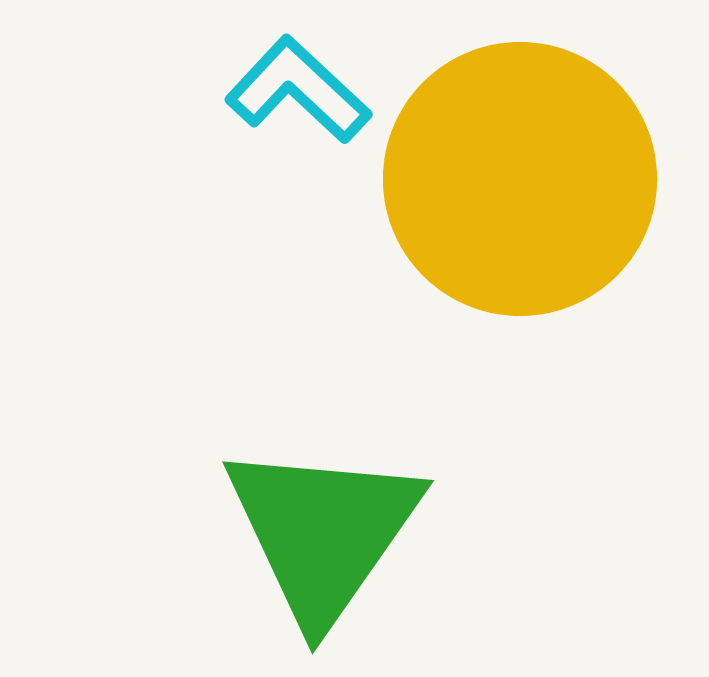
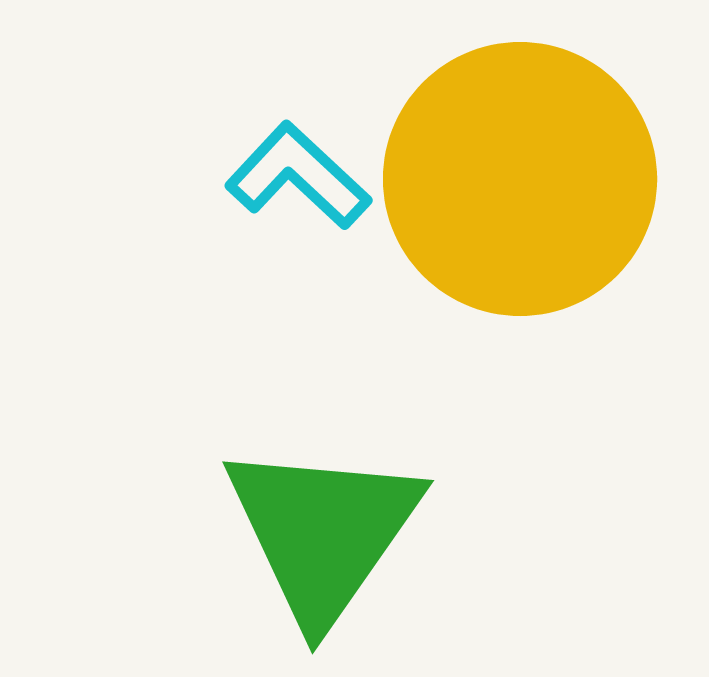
cyan L-shape: moved 86 px down
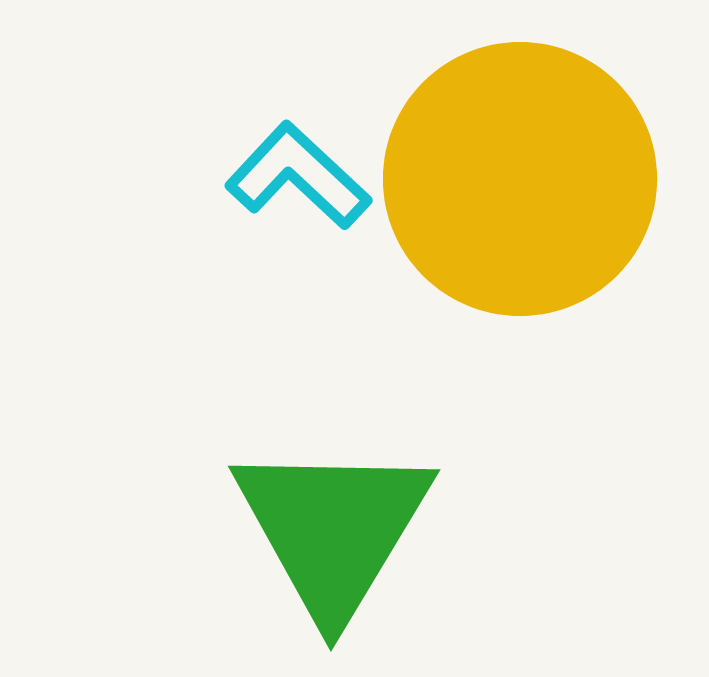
green triangle: moved 10 px right, 3 px up; rotated 4 degrees counterclockwise
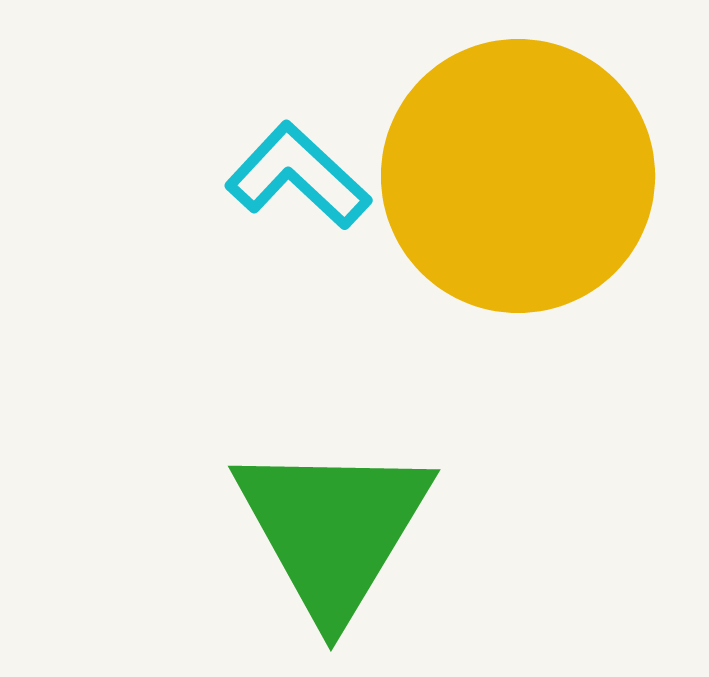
yellow circle: moved 2 px left, 3 px up
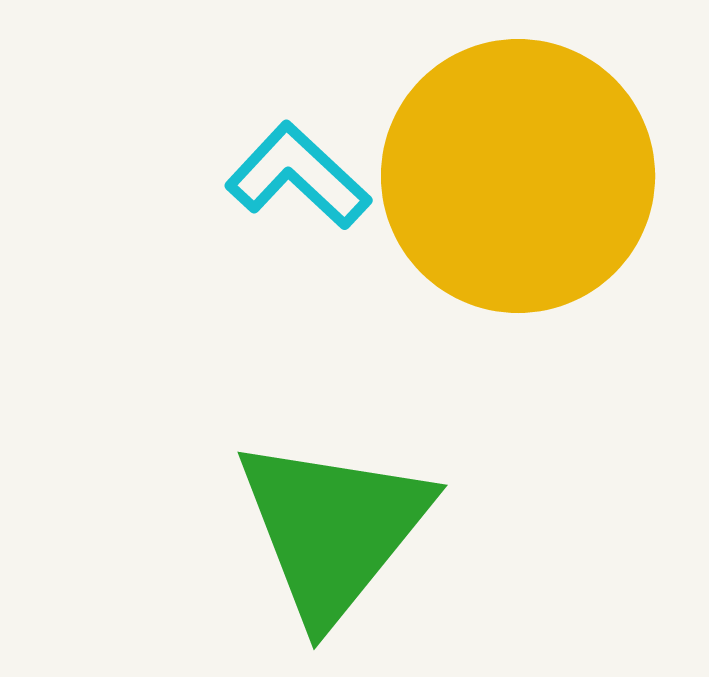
green triangle: rotated 8 degrees clockwise
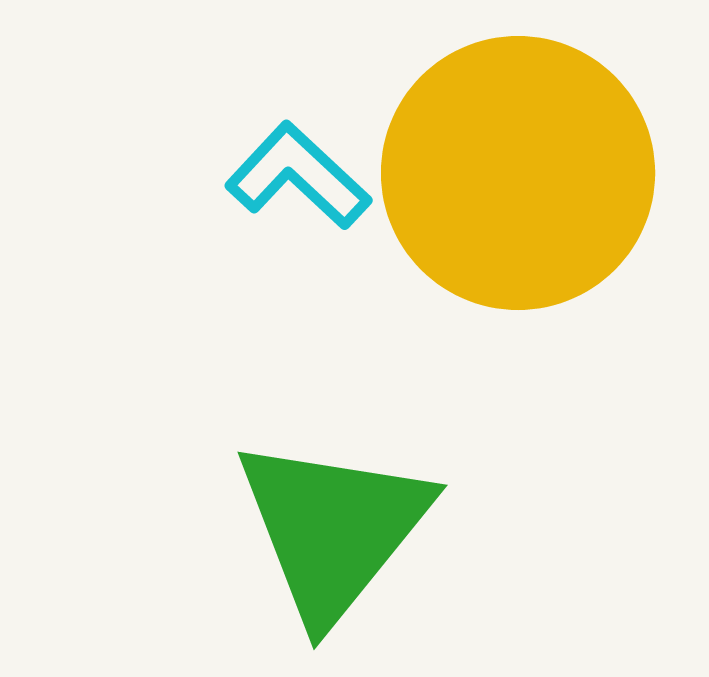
yellow circle: moved 3 px up
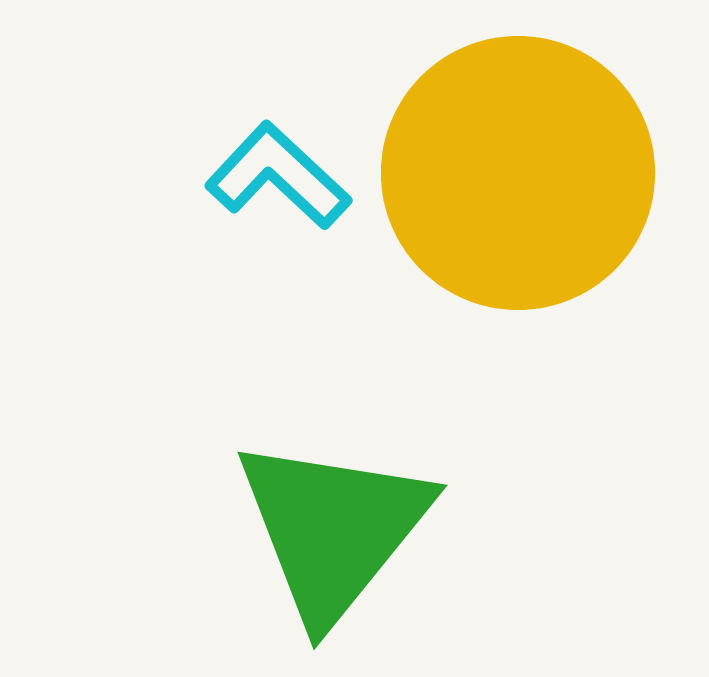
cyan L-shape: moved 20 px left
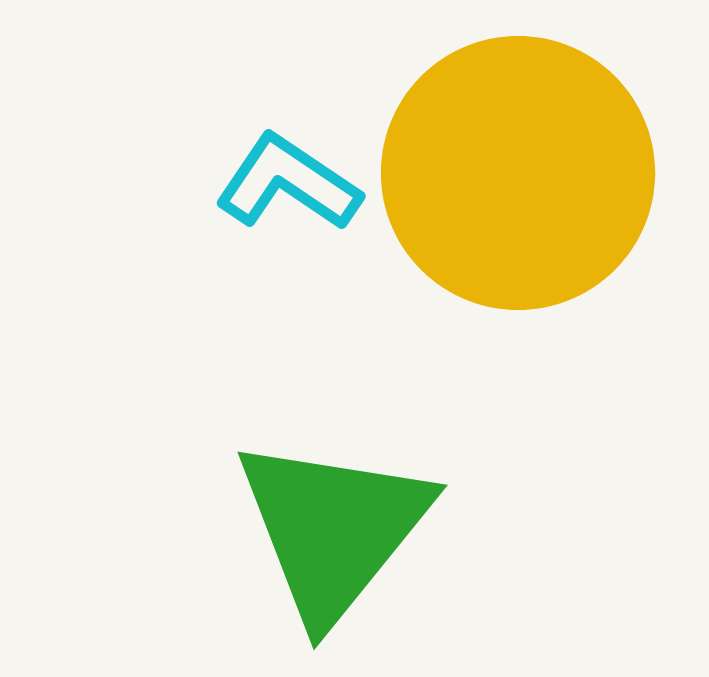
cyan L-shape: moved 10 px right, 7 px down; rotated 9 degrees counterclockwise
